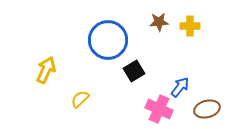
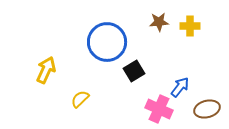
blue circle: moved 1 px left, 2 px down
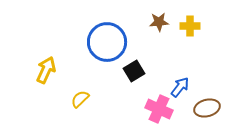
brown ellipse: moved 1 px up
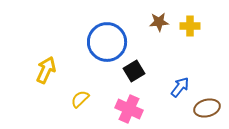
pink cross: moved 30 px left
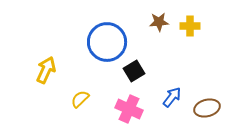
blue arrow: moved 8 px left, 10 px down
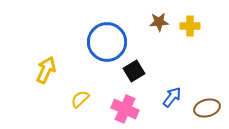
pink cross: moved 4 px left
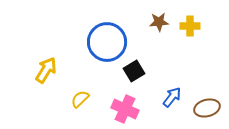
yellow arrow: rotated 8 degrees clockwise
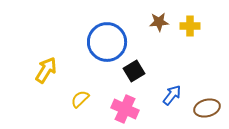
blue arrow: moved 2 px up
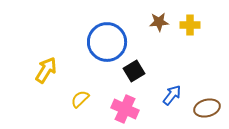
yellow cross: moved 1 px up
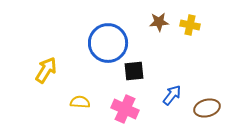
yellow cross: rotated 12 degrees clockwise
blue circle: moved 1 px right, 1 px down
black square: rotated 25 degrees clockwise
yellow semicircle: moved 3 px down; rotated 48 degrees clockwise
